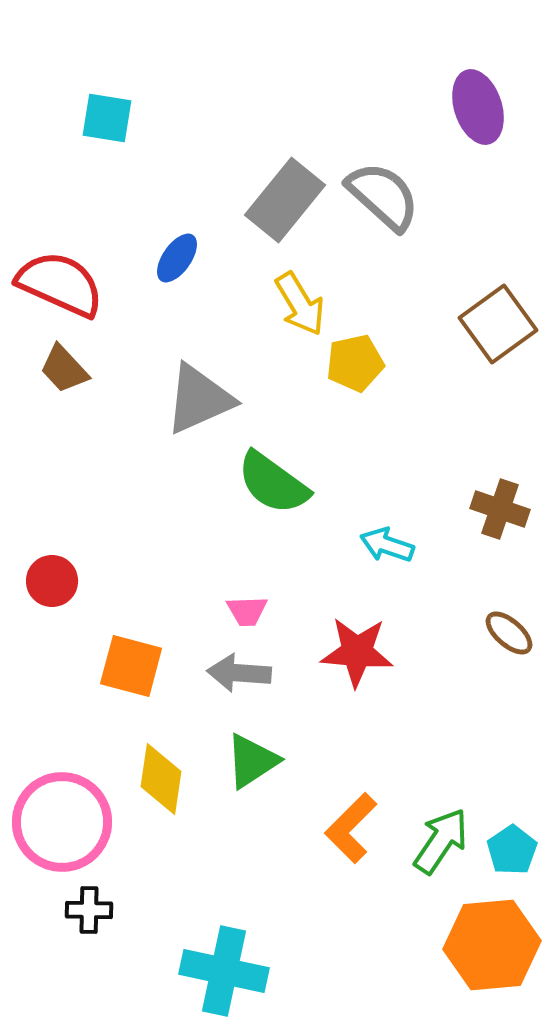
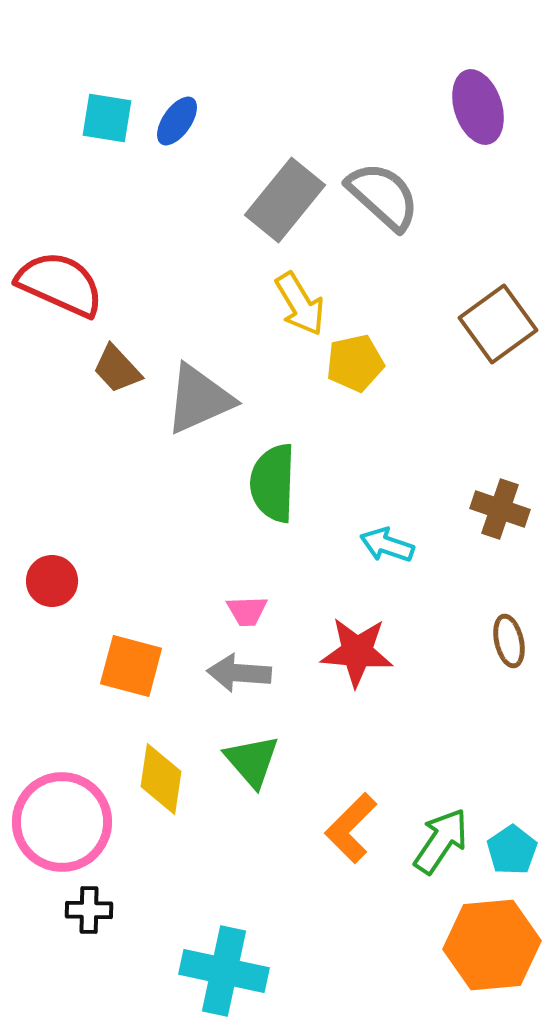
blue ellipse: moved 137 px up
brown trapezoid: moved 53 px right
green semicircle: rotated 56 degrees clockwise
brown ellipse: moved 8 px down; rotated 36 degrees clockwise
green triangle: rotated 38 degrees counterclockwise
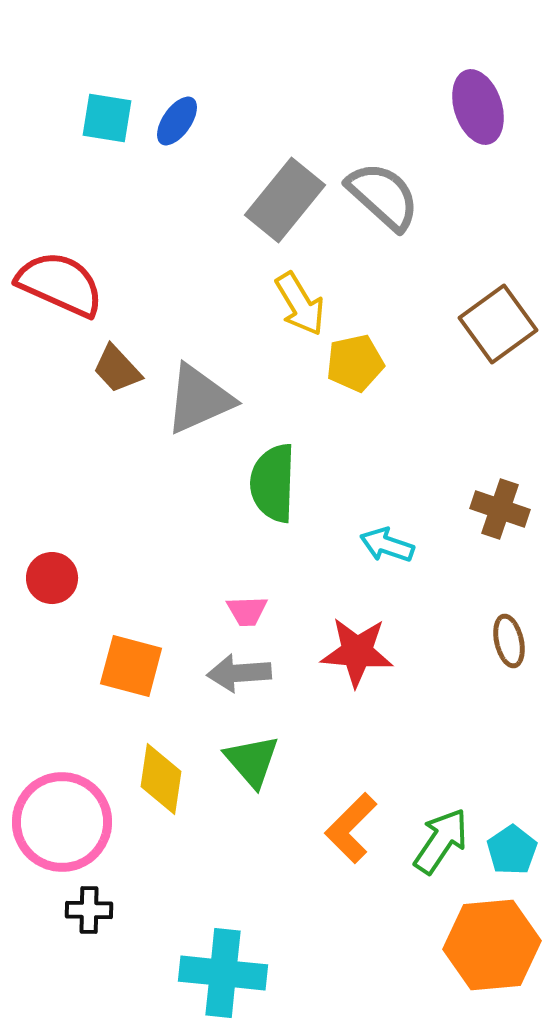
red circle: moved 3 px up
gray arrow: rotated 8 degrees counterclockwise
cyan cross: moved 1 px left, 2 px down; rotated 6 degrees counterclockwise
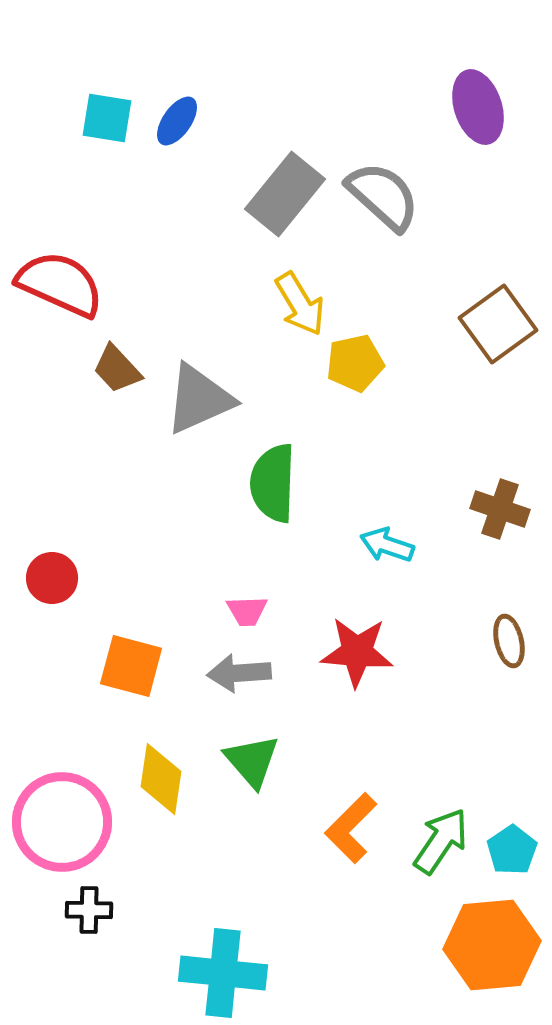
gray rectangle: moved 6 px up
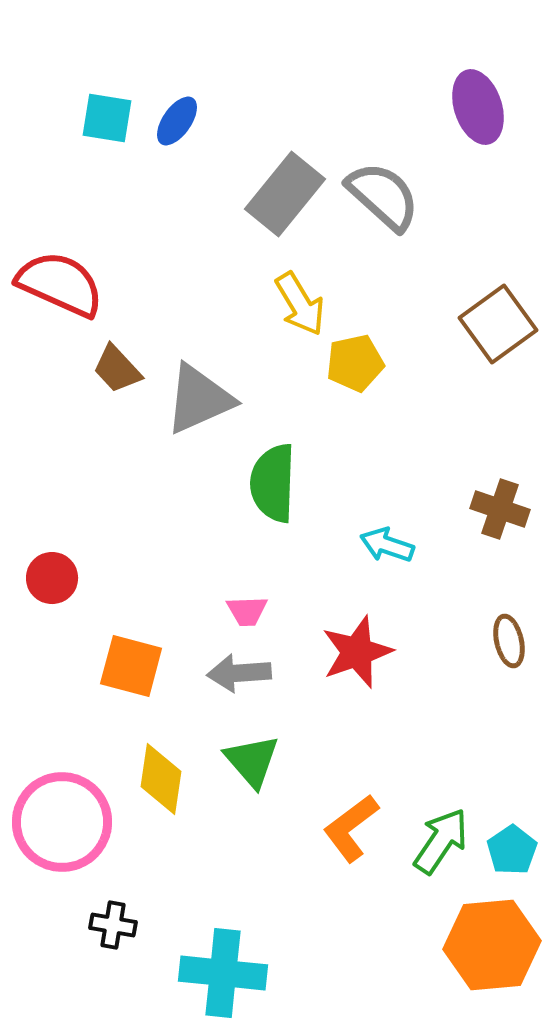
red star: rotated 24 degrees counterclockwise
orange L-shape: rotated 8 degrees clockwise
black cross: moved 24 px right, 15 px down; rotated 9 degrees clockwise
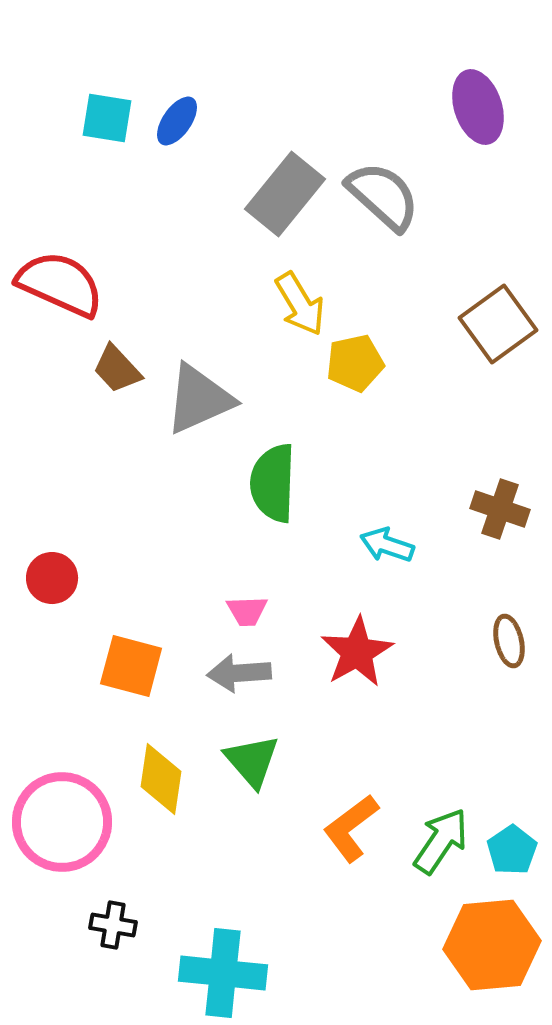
red star: rotated 10 degrees counterclockwise
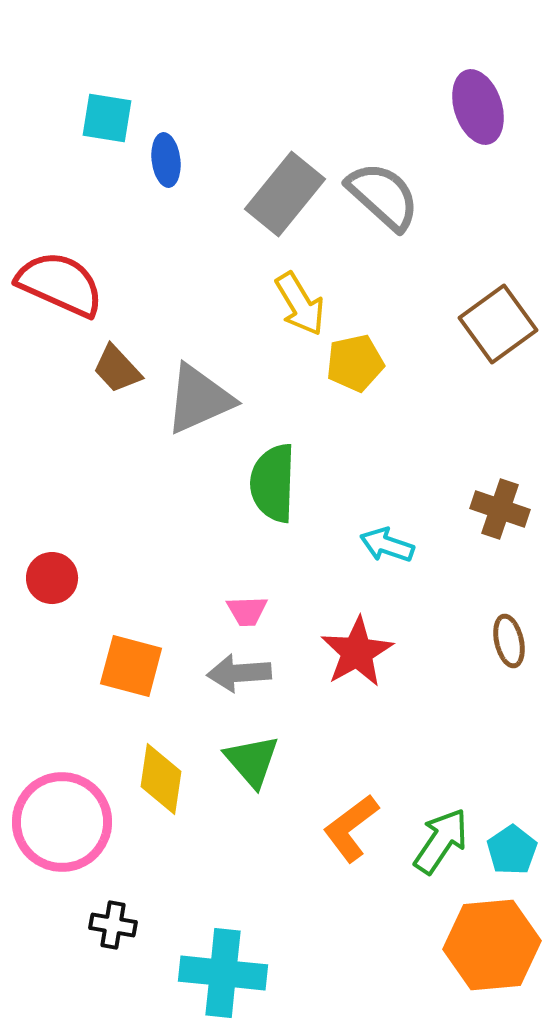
blue ellipse: moved 11 px left, 39 px down; rotated 42 degrees counterclockwise
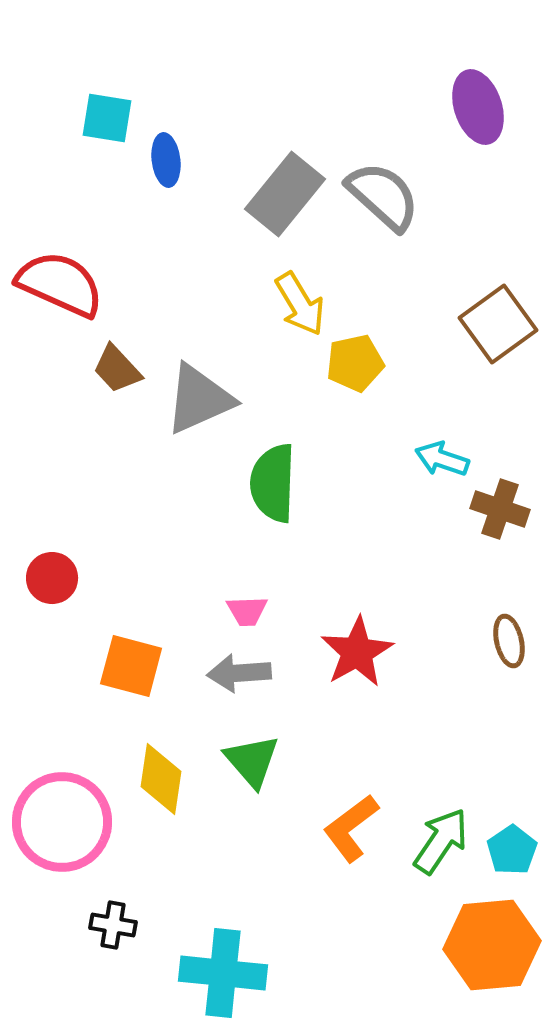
cyan arrow: moved 55 px right, 86 px up
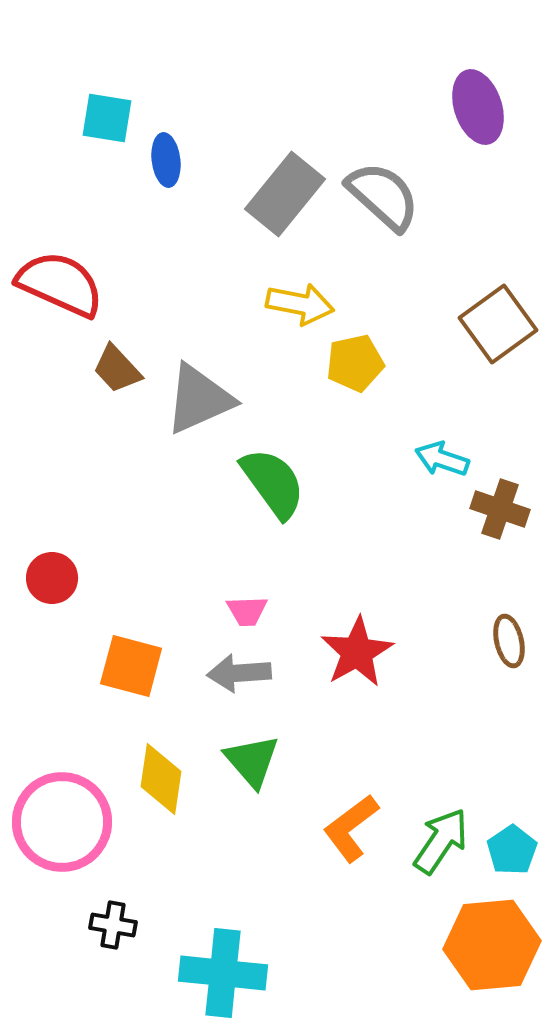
yellow arrow: rotated 48 degrees counterclockwise
green semicircle: rotated 142 degrees clockwise
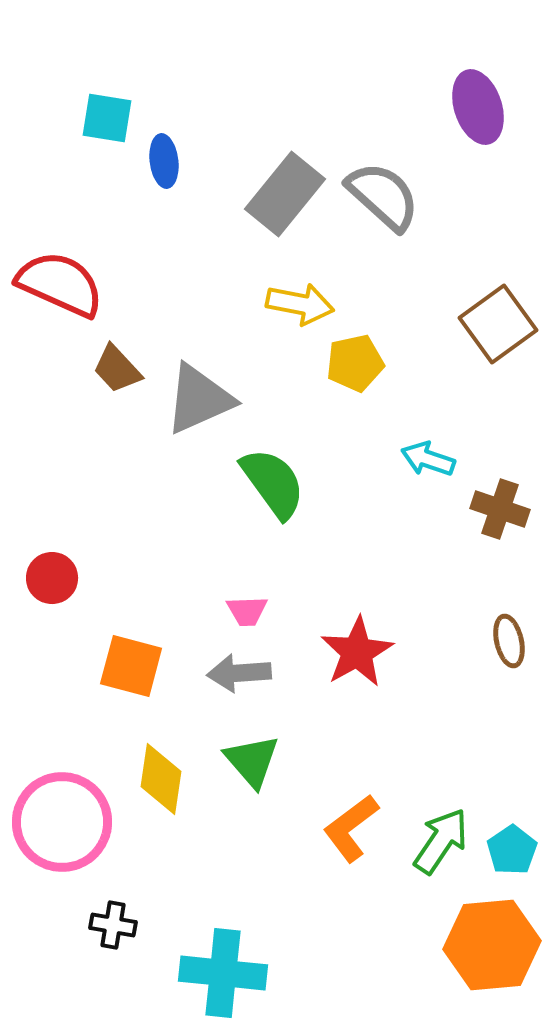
blue ellipse: moved 2 px left, 1 px down
cyan arrow: moved 14 px left
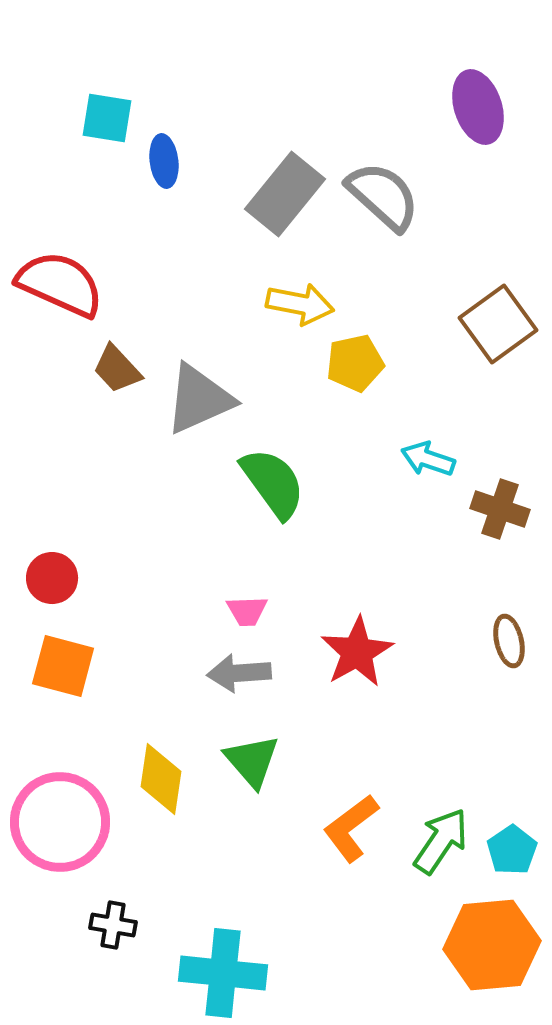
orange square: moved 68 px left
pink circle: moved 2 px left
